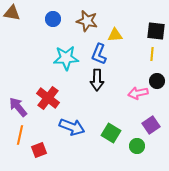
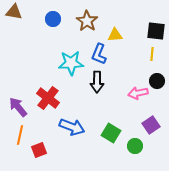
brown triangle: moved 2 px right, 1 px up
brown star: rotated 20 degrees clockwise
cyan star: moved 5 px right, 5 px down
black arrow: moved 2 px down
green circle: moved 2 px left
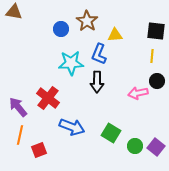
blue circle: moved 8 px right, 10 px down
yellow line: moved 2 px down
purple square: moved 5 px right, 22 px down; rotated 18 degrees counterclockwise
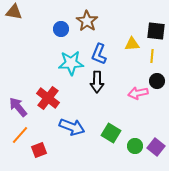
yellow triangle: moved 17 px right, 9 px down
orange line: rotated 30 degrees clockwise
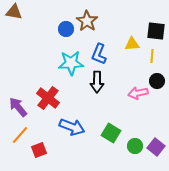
blue circle: moved 5 px right
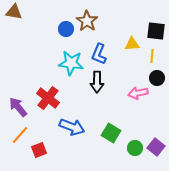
cyan star: rotated 10 degrees clockwise
black circle: moved 3 px up
green circle: moved 2 px down
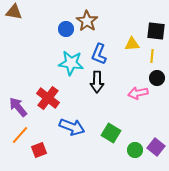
green circle: moved 2 px down
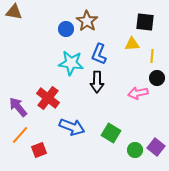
black square: moved 11 px left, 9 px up
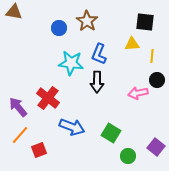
blue circle: moved 7 px left, 1 px up
black circle: moved 2 px down
green circle: moved 7 px left, 6 px down
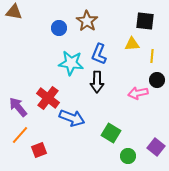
black square: moved 1 px up
blue arrow: moved 9 px up
